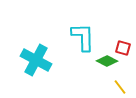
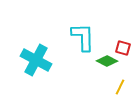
yellow line: rotated 63 degrees clockwise
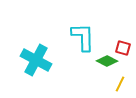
yellow line: moved 3 px up
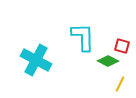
red square: moved 1 px left, 2 px up
green diamond: moved 1 px right
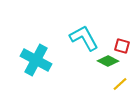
cyan L-shape: moved 1 px right, 1 px down; rotated 28 degrees counterclockwise
yellow line: rotated 21 degrees clockwise
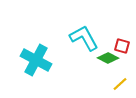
green diamond: moved 3 px up
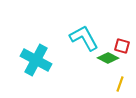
yellow line: rotated 28 degrees counterclockwise
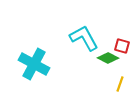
cyan cross: moved 2 px left, 4 px down
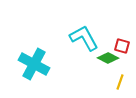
yellow line: moved 2 px up
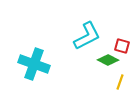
cyan L-shape: moved 3 px right, 2 px up; rotated 92 degrees clockwise
green diamond: moved 2 px down
cyan cross: rotated 8 degrees counterclockwise
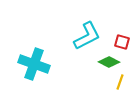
red square: moved 4 px up
green diamond: moved 1 px right, 2 px down
